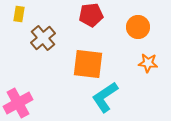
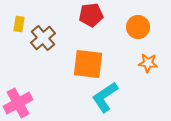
yellow rectangle: moved 10 px down
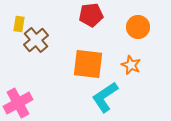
brown cross: moved 7 px left, 2 px down
orange star: moved 17 px left, 2 px down; rotated 18 degrees clockwise
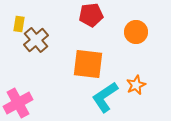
orange circle: moved 2 px left, 5 px down
orange star: moved 5 px right, 20 px down; rotated 24 degrees clockwise
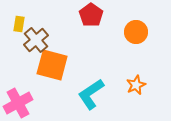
red pentagon: rotated 30 degrees counterclockwise
orange square: moved 36 px left, 1 px down; rotated 8 degrees clockwise
cyan L-shape: moved 14 px left, 3 px up
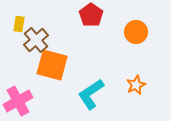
pink cross: moved 2 px up
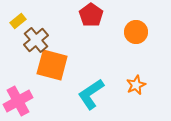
yellow rectangle: moved 1 px left, 3 px up; rotated 42 degrees clockwise
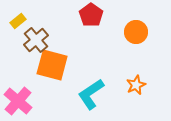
pink cross: rotated 20 degrees counterclockwise
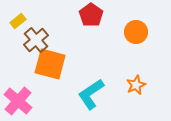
orange square: moved 2 px left, 1 px up
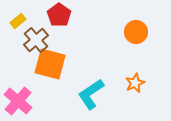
red pentagon: moved 32 px left
orange star: moved 1 px left, 2 px up
